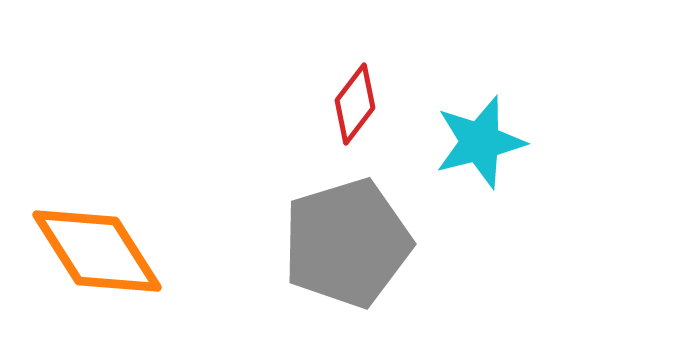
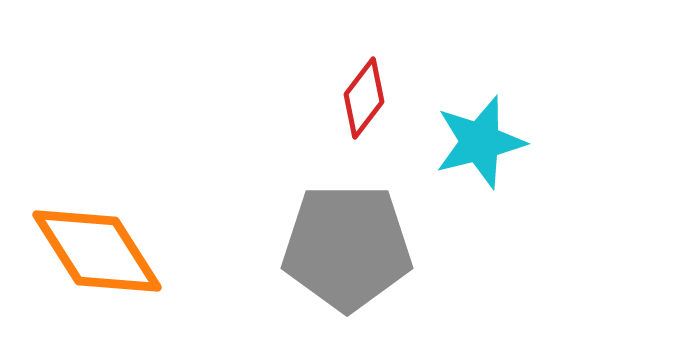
red diamond: moved 9 px right, 6 px up
gray pentagon: moved 4 px down; rotated 17 degrees clockwise
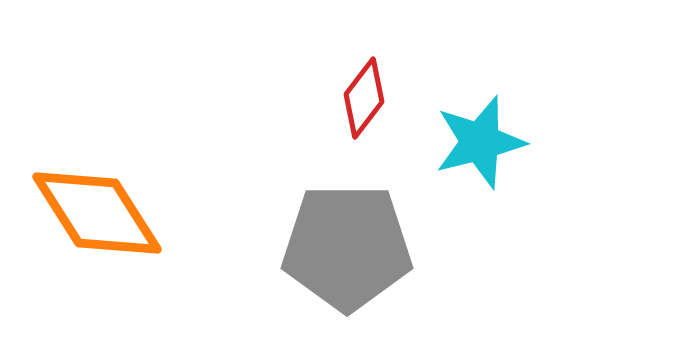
orange diamond: moved 38 px up
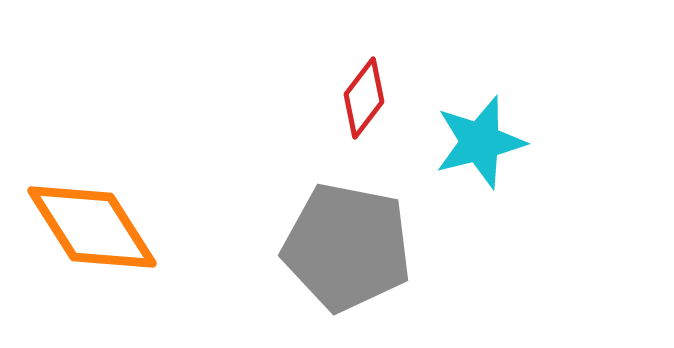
orange diamond: moved 5 px left, 14 px down
gray pentagon: rotated 11 degrees clockwise
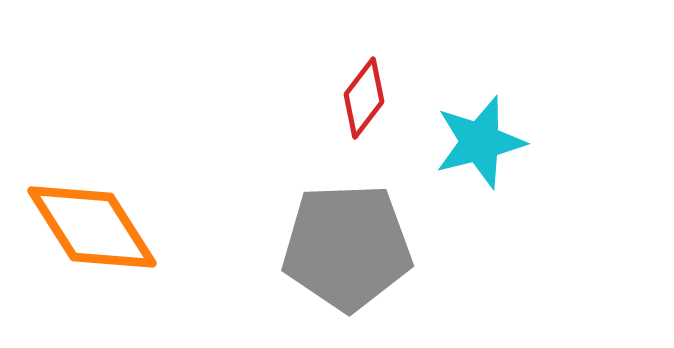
gray pentagon: rotated 13 degrees counterclockwise
